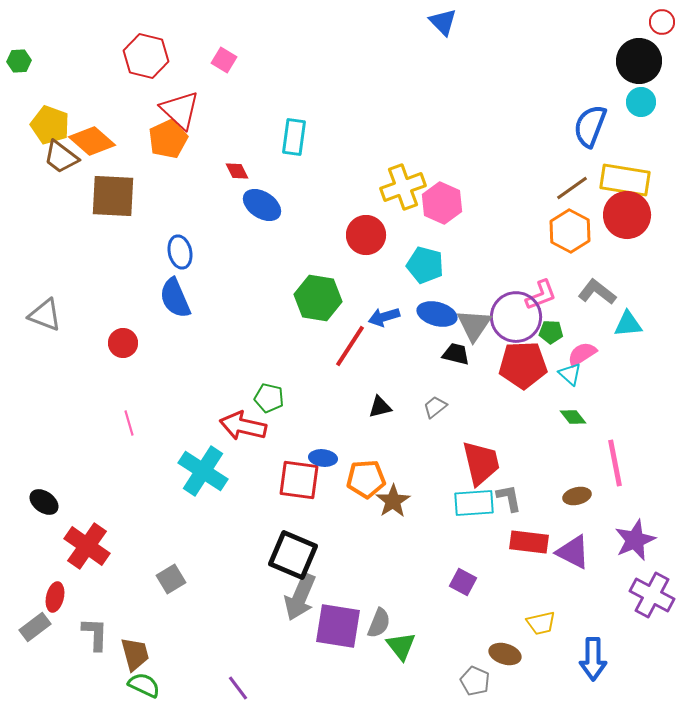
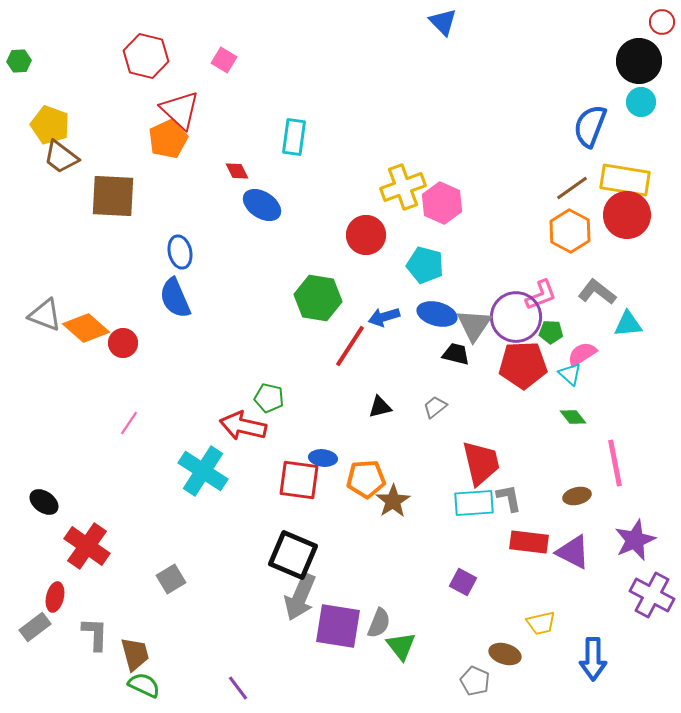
orange diamond at (92, 141): moved 6 px left, 187 px down
pink line at (129, 423): rotated 50 degrees clockwise
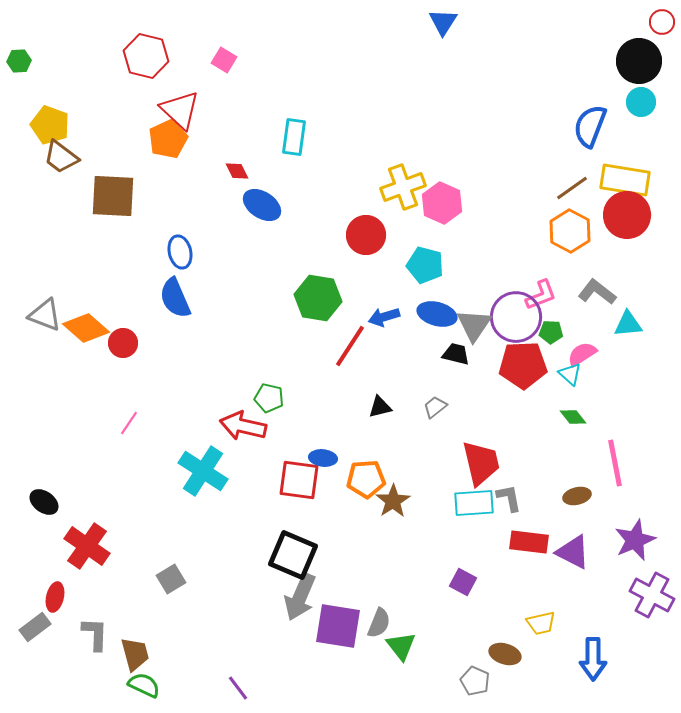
blue triangle at (443, 22): rotated 16 degrees clockwise
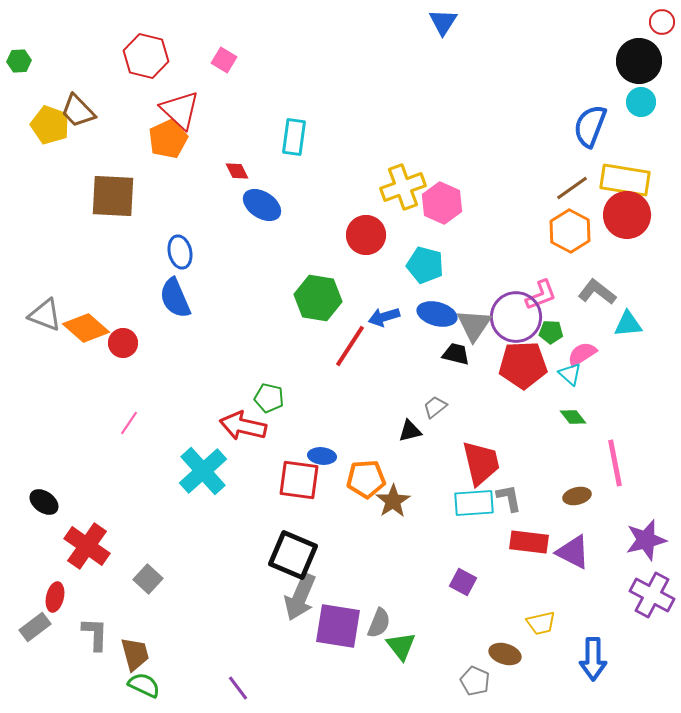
brown trapezoid at (61, 157): moved 17 px right, 46 px up; rotated 9 degrees clockwise
black triangle at (380, 407): moved 30 px right, 24 px down
blue ellipse at (323, 458): moved 1 px left, 2 px up
cyan cross at (203, 471): rotated 15 degrees clockwise
purple star at (635, 540): moved 11 px right; rotated 9 degrees clockwise
gray square at (171, 579): moved 23 px left; rotated 16 degrees counterclockwise
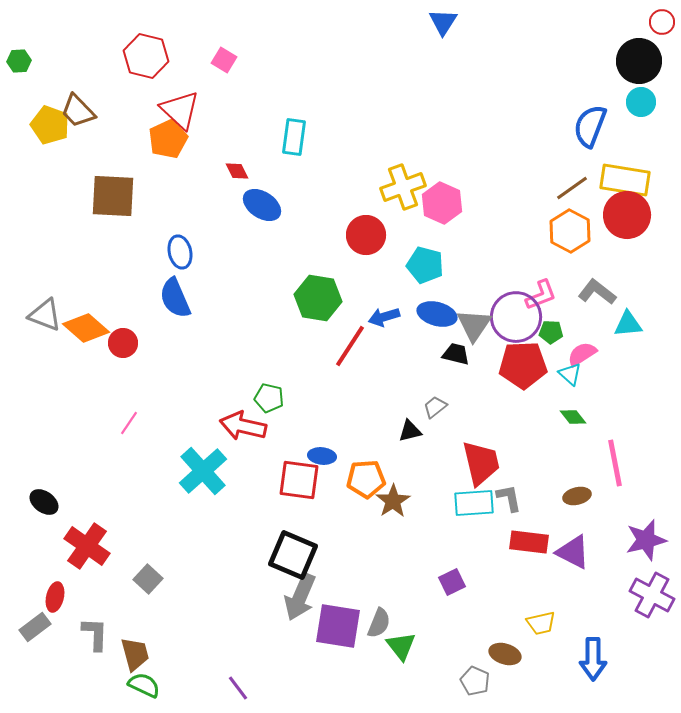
purple square at (463, 582): moved 11 px left; rotated 36 degrees clockwise
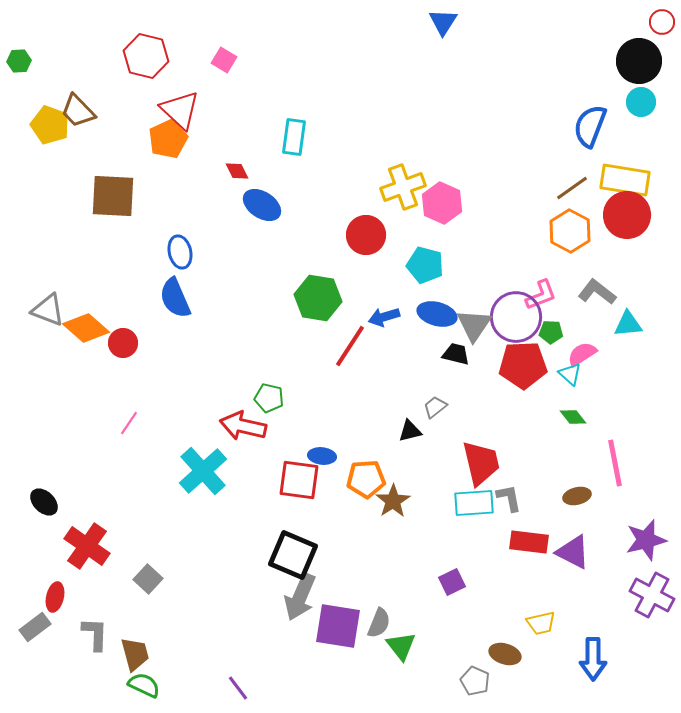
gray triangle at (45, 315): moved 3 px right, 5 px up
black ellipse at (44, 502): rotated 8 degrees clockwise
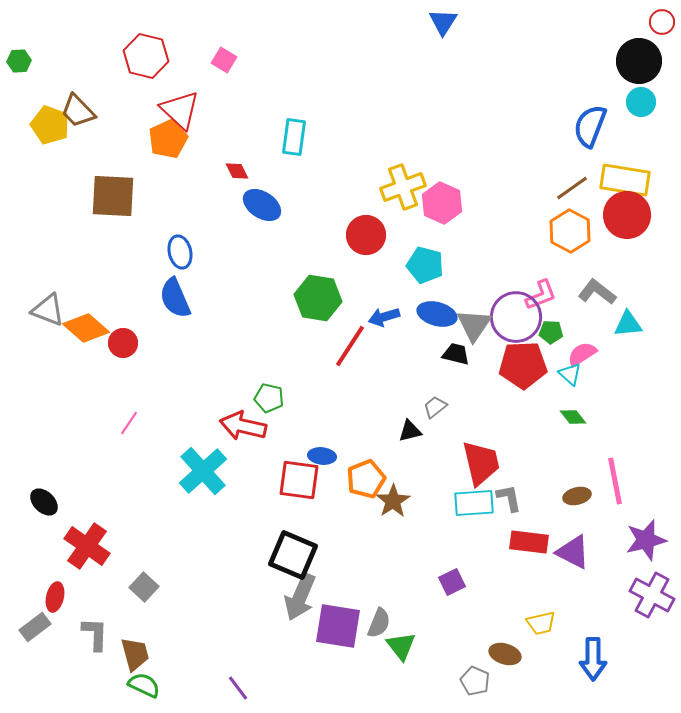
pink line at (615, 463): moved 18 px down
orange pentagon at (366, 479): rotated 18 degrees counterclockwise
gray square at (148, 579): moved 4 px left, 8 px down
